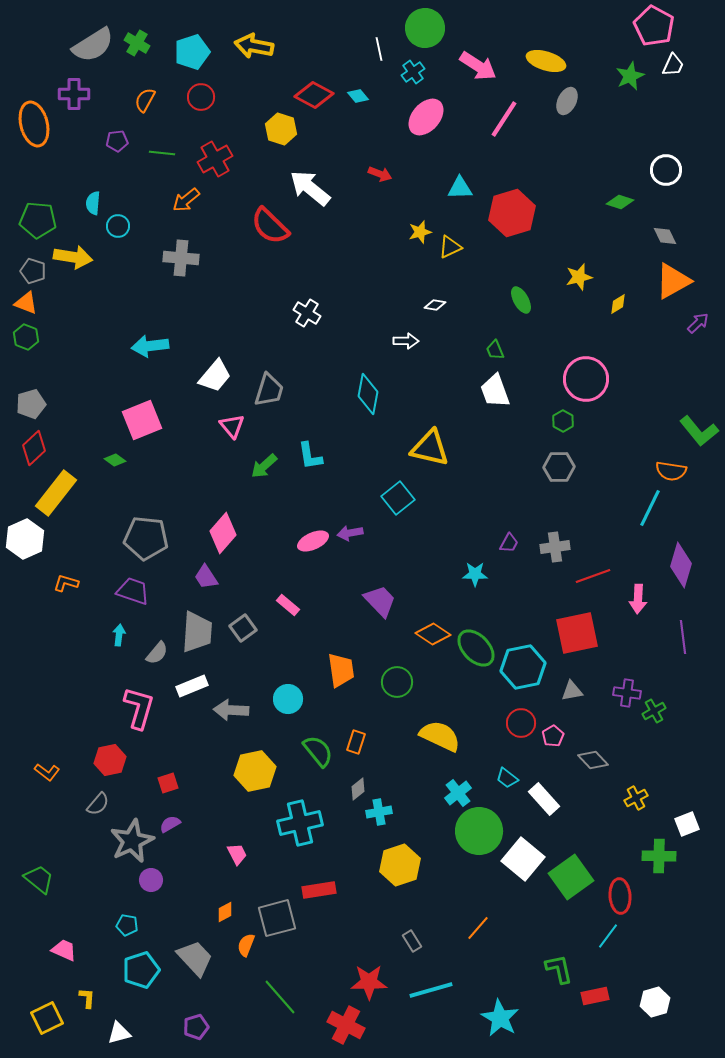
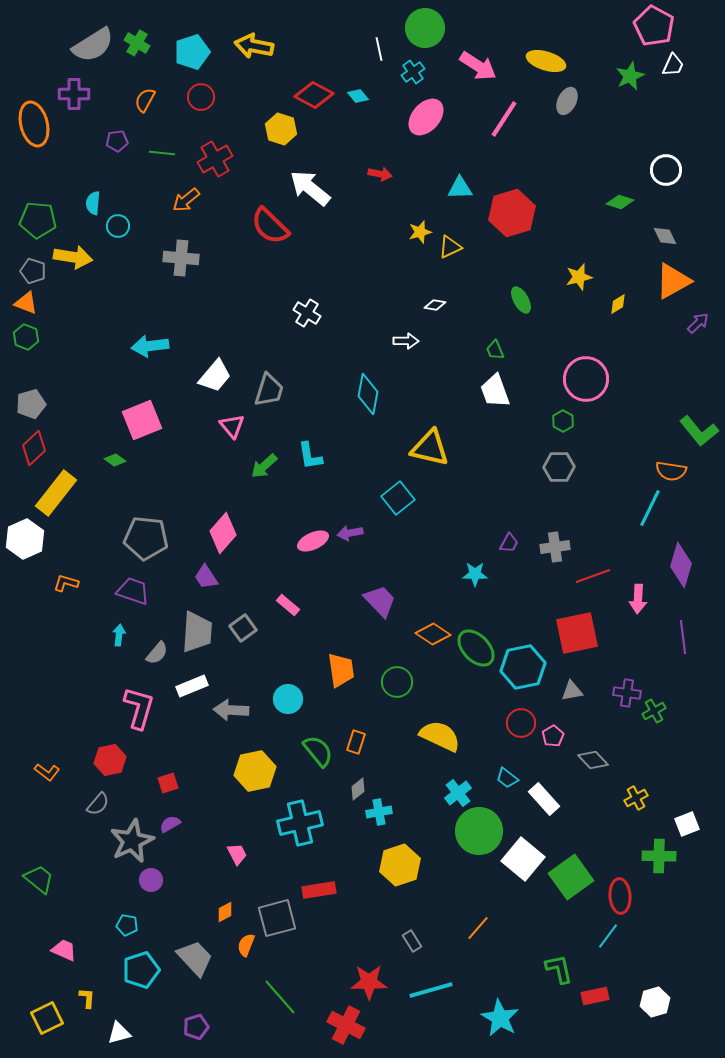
red arrow at (380, 174): rotated 10 degrees counterclockwise
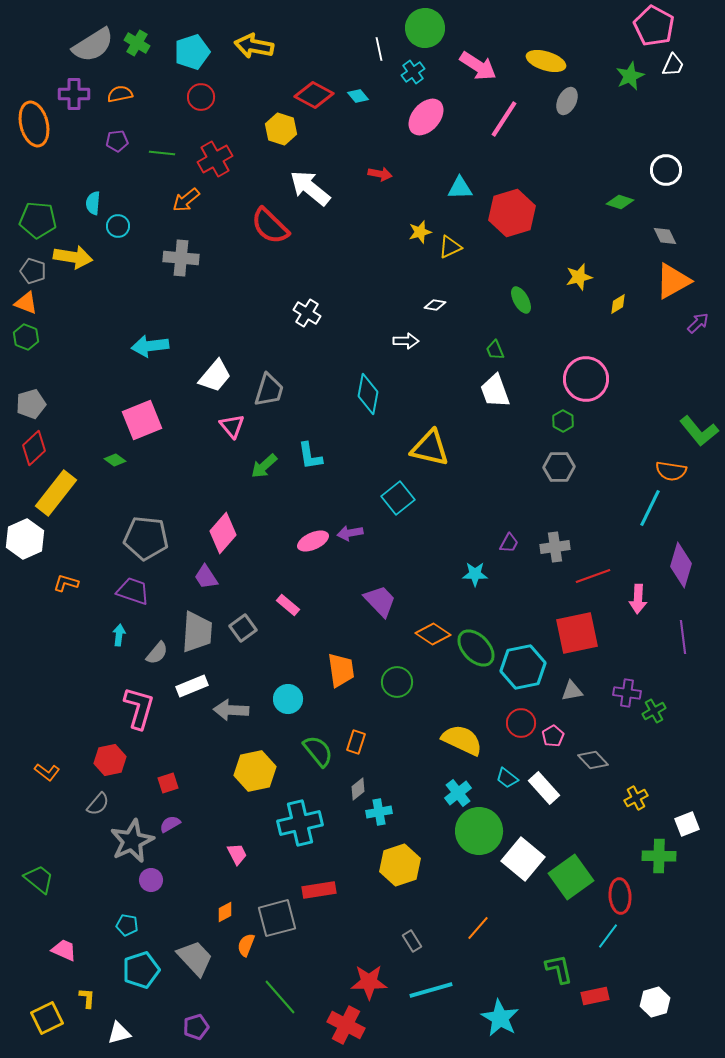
orange semicircle at (145, 100): moved 25 px left, 6 px up; rotated 50 degrees clockwise
yellow semicircle at (440, 736): moved 22 px right, 4 px down
white rectangle at (544, 799): moved 11 px up
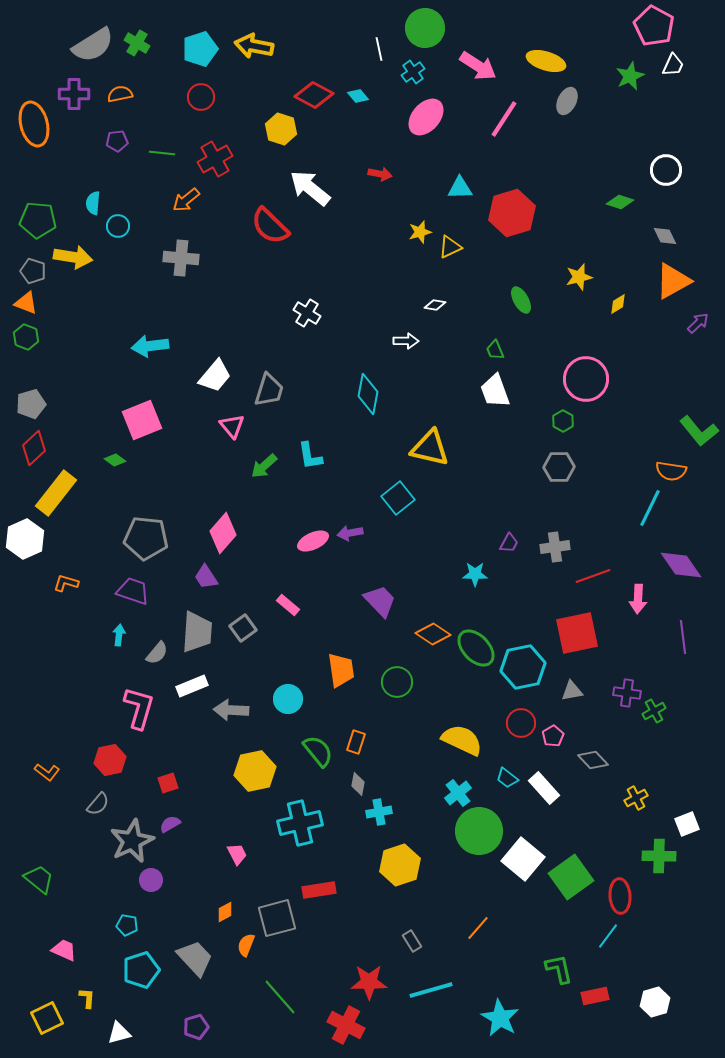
cyan pentagon at (192, 52): moved 8 px right, 3 px up
purple diamond at (681, 565): rotated 51 degrees counterclockwise
gray diamond at (358, 789): moved 5 px up; rotated 40 degrees counterclockwise
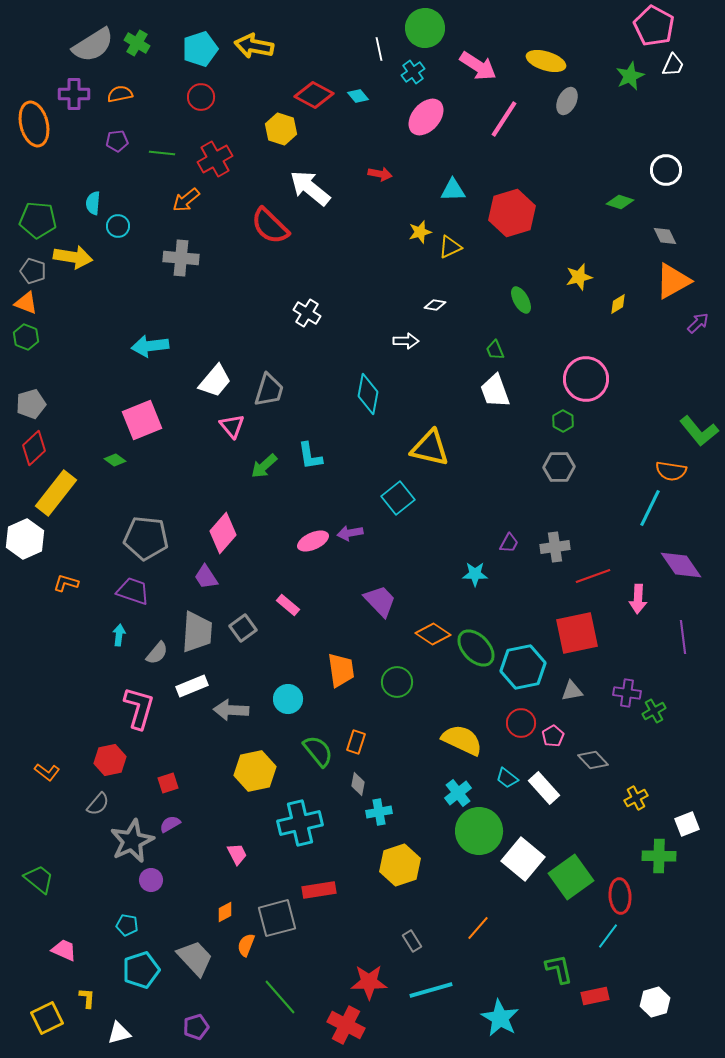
cyan triangle at (460, 188): moved 7 px left, 2 px down
white trapezoid at (215, 376): moved 5 px down
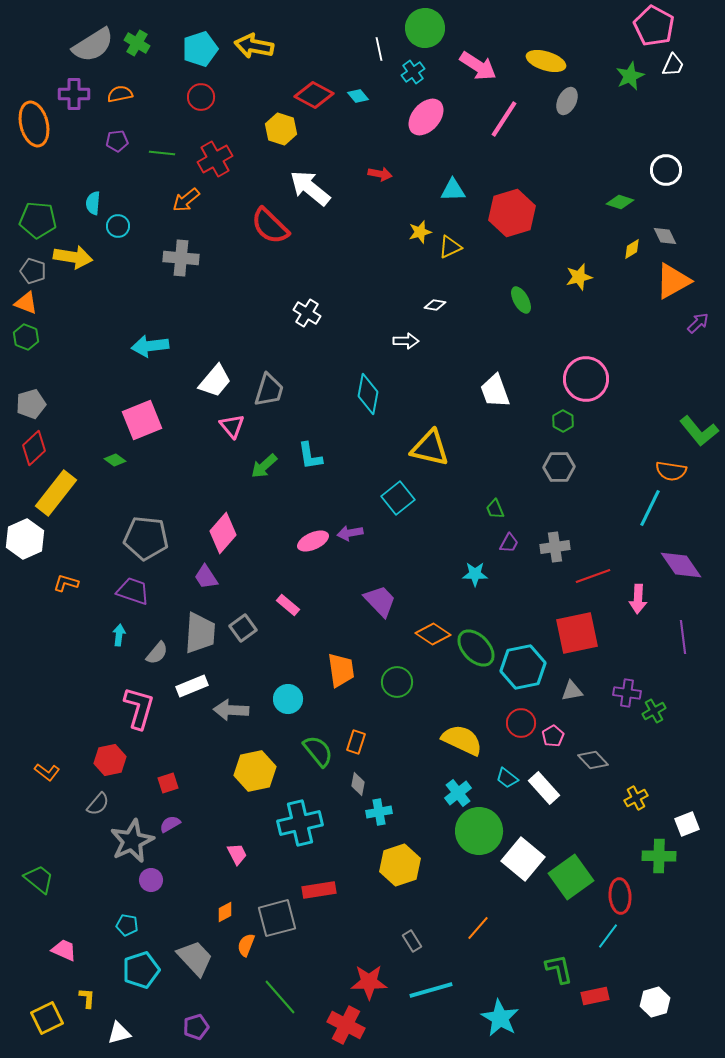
yellow diamond at (618, 304): moved 14 px right, 55 px up
green trapezoid at (495, 350): moved 159 px down
gray trapezoid at (197, 632): moved 3 px right, 1 px down
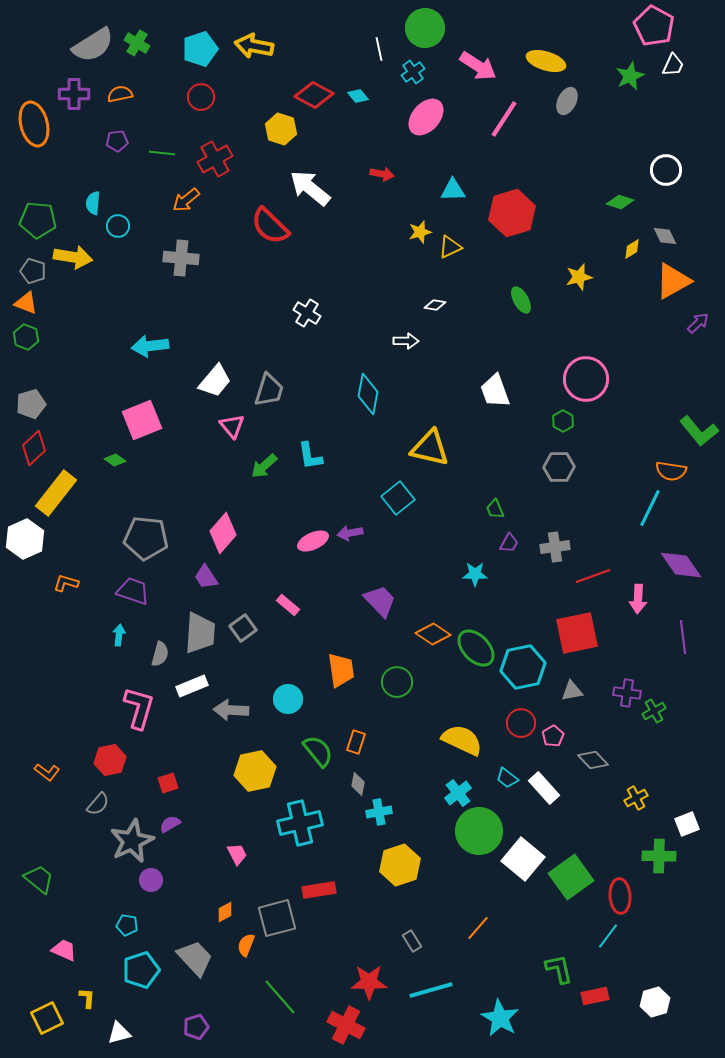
red arrow at (380, 174): moved 2 px right
gray semicircle at (157, 653): moved 3 px right, 1 px down; rotated 25 degrees counterclockwise
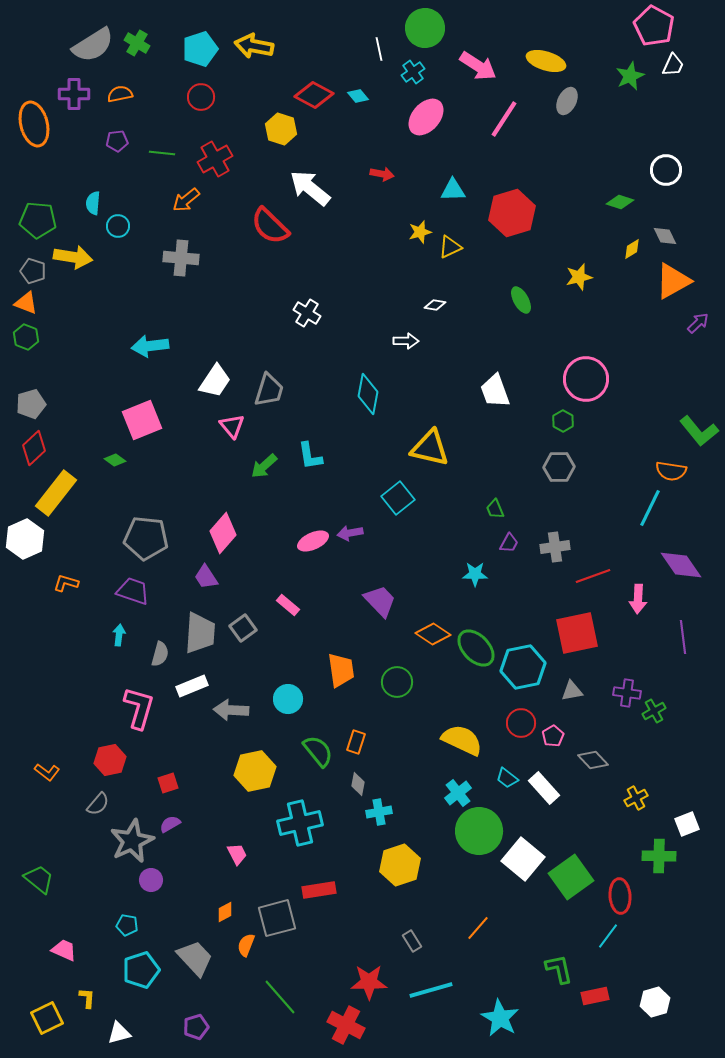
white trapezoid at (215, 381): rotated 6 degrees counterclockwise
